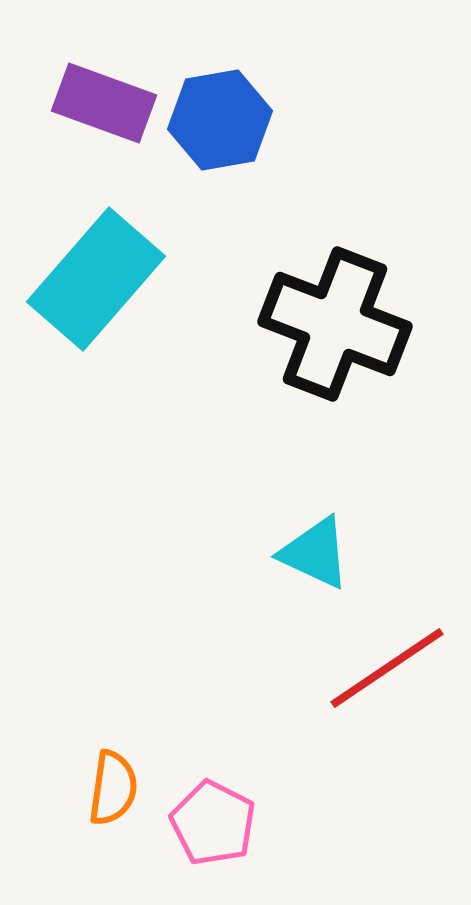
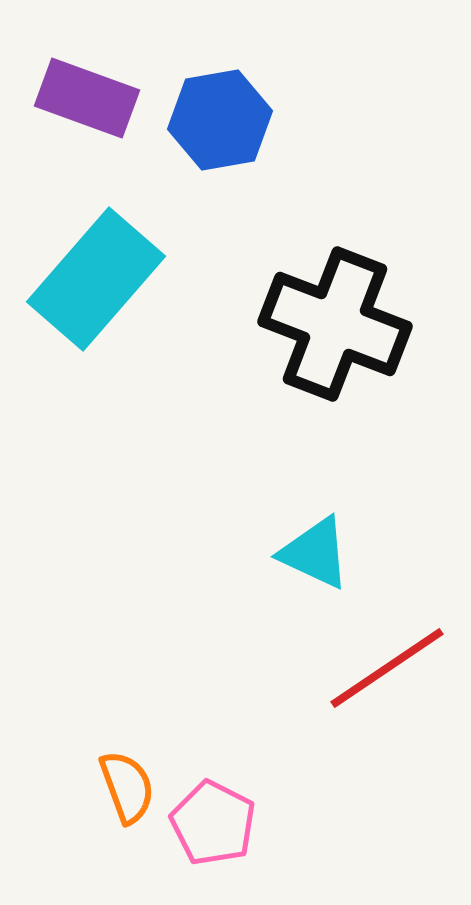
purple rectangle: moved 17 px left, 5 px up
orange semicircle: moved 14 px right, 1 px up; rotated 28 degrees counterclockwise
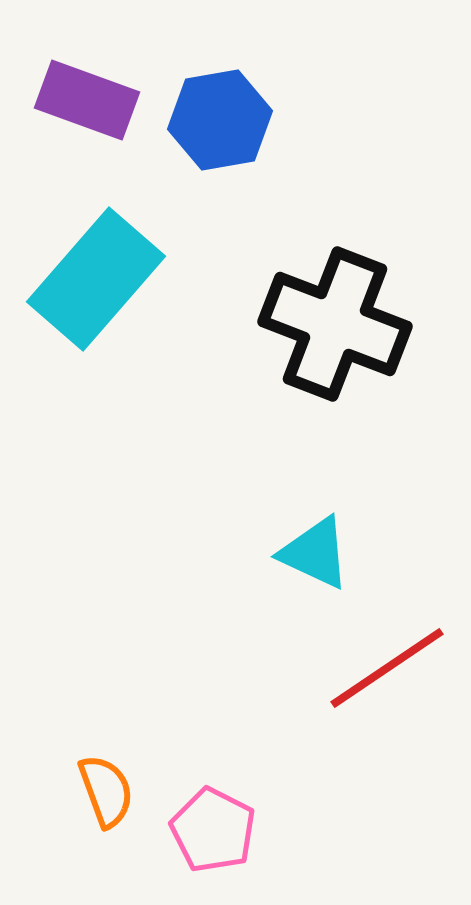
purple rectangle: moved 2 px down
orange semicircle: moved 21 px left, 4 px down
pink pentagon: moved 7 px down
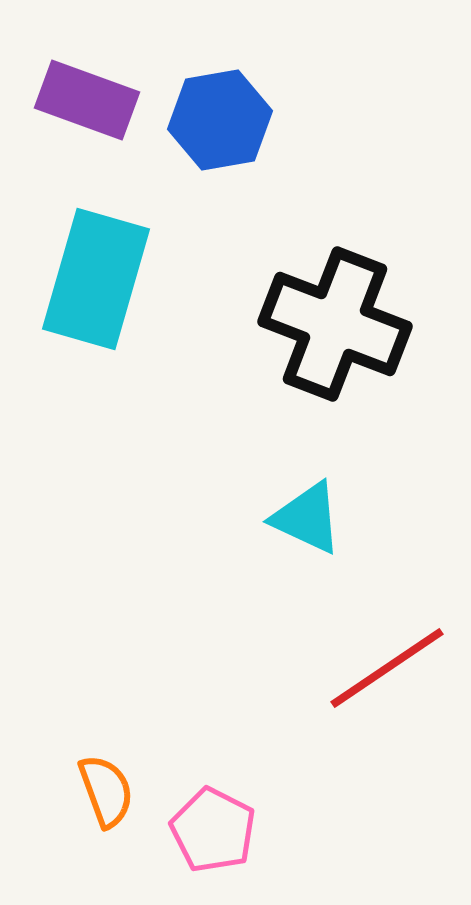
cyan rectangle: rotated 25 degrees counterclockwise
cyan triangle: moved 8 px left, 35 px up
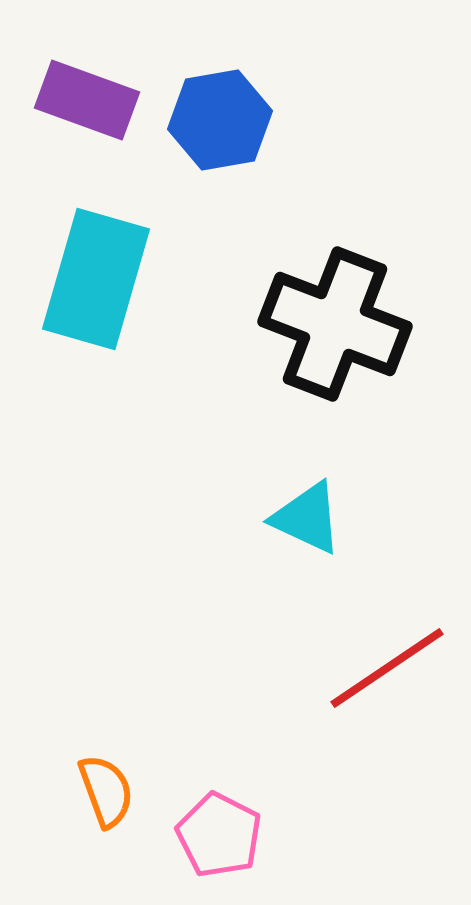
pink pentagon: moved 6 px right, 5 px down
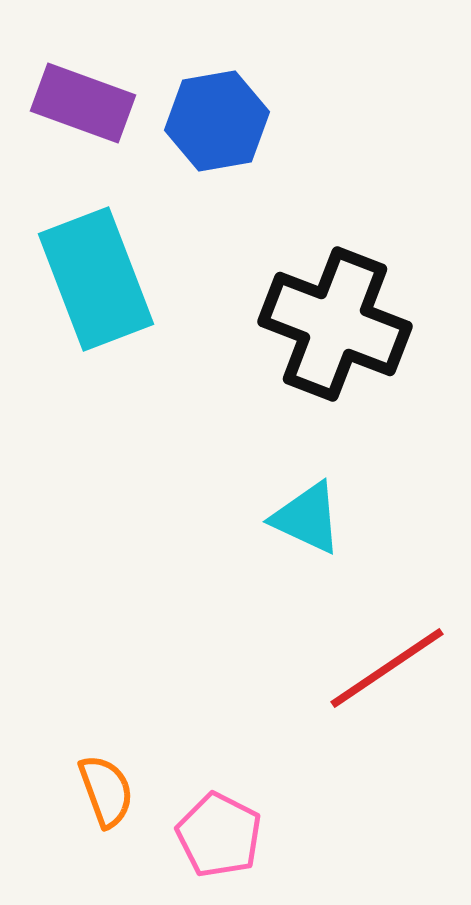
purple rectangle: moved 4 px left, 3 px down
blue hexagon: moved 3 px left, 1 px down
cyan rectangle: rotated 37 degrees counterclockwise
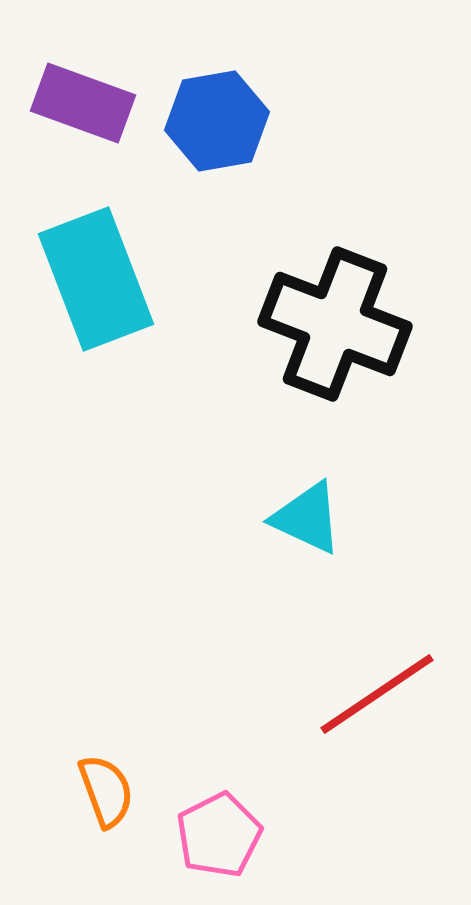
red line: moved 10 px left, 26 px down
pink pentagon: rotated 18 degrees clockwise
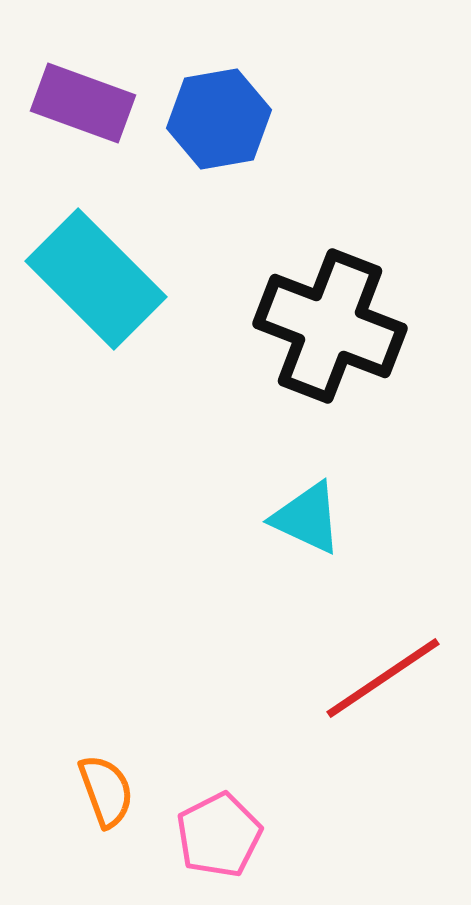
blue hexagon: moved 2 px right, 2 px up
cyan rectangle: rotated 24 degrees counterclockwise
black cross: moved 5 px left, 2 px down
red line: moved 6 px right, 16 px up
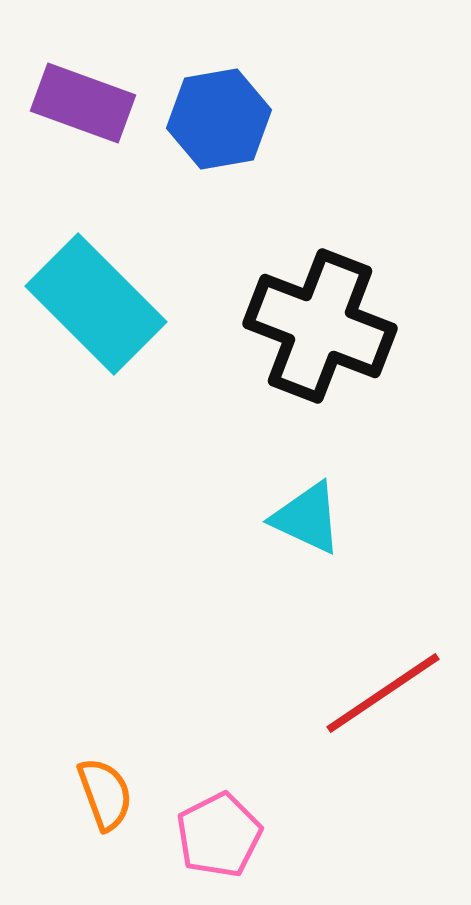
cyan rectangle: moved 25 px down
black cross: moved 10 px left
red line: moved 15 px down
orange semicircle: moved 1 px left, 3 px down
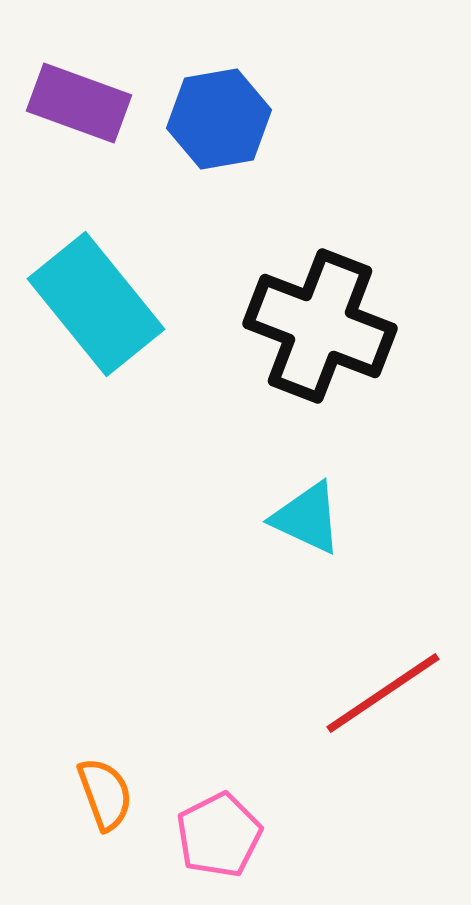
purple rectangle: moved 4 px left
cyan rectangle: rotated 6 degrees clockwise
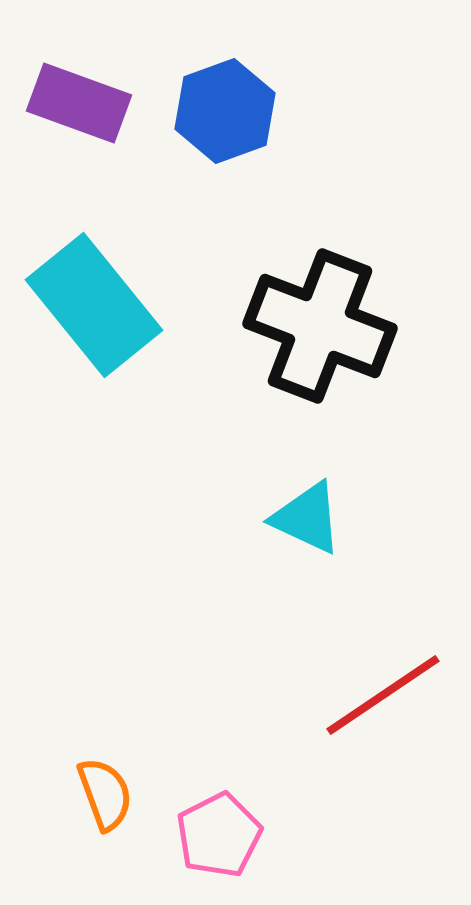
blue hexagon: moved 6 px right, 8 px up; rotated 10 degrees counterclockwise
cyan rectangle: moved 2 px left, 1 px down
red line: moved 2 px down
